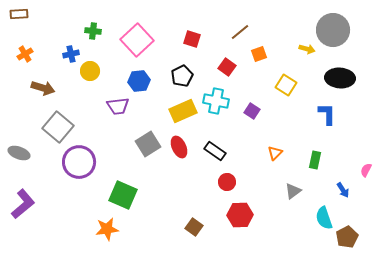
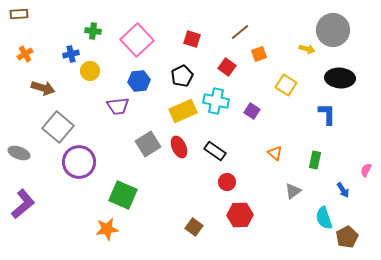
orange triangle at (275, 153): rotated 35 degrees counterclockwise
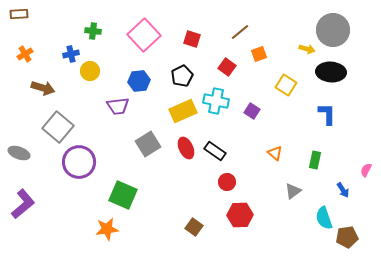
pink square at (137, 40): moved 7 px right, 5 px up
black ellipse at (340, 78): moved 9 px left, 6 px up
red ellipse at (179, 147): moved 7 px right, 1 px down
brown pentagon at (347, 237): rotated 20 degrees clockwise
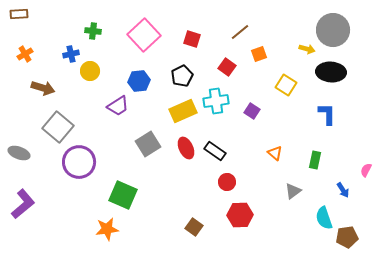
cyan cross at (216, 101): rotated 20 degrees counterclockwise
purple trapezoid at (118, 106): rotated 25 degrees counterclockwise
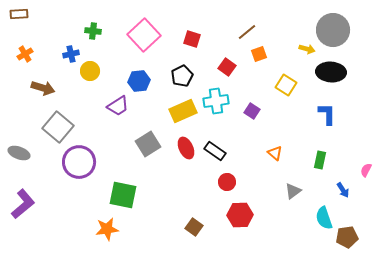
brown line at (240, 32): moved 7 px right
green rectangle at (315, 160): moved 5 px right
green square at (123, 195): rotated 12 degrees counterclockwise
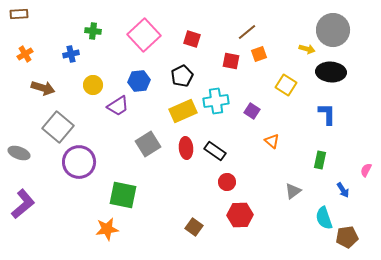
red square at (227, 67): moved 4 px right, 6 px up; rotated 24 degrees counterclockwise
yellow circle at (90, 71): moved 3 px right, 14 px down
red ellipse at (186, 148): rotated 20 degrees clockwise
orange triangle at (275, 153): moved 3 px left, 12 px up
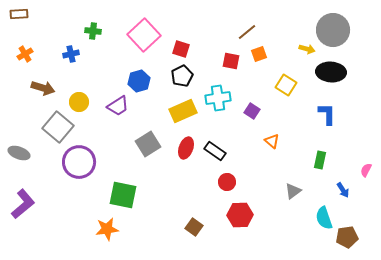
red square at (192, 39): moved 11 px left, 10 px down
blue hexagon at (139, 81): rotated 10 degrees counterclockwise
yellow circle at (93, 85): moved 14 px left, 17 px down
cyan cross at (216, 101): moved 2 px right, 3 px up
red ellipse at (186, 148): rotated 25 degrees clockwise
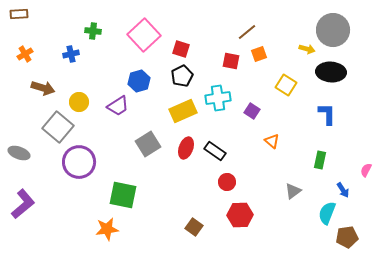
cyan semicircle at (324, 218): moved 3 px right, 5 px up; rotated 40 degrees clockwise
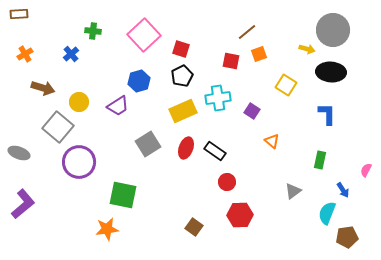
blue cross at (71, 54): rotated 28 degrees counterclockwise
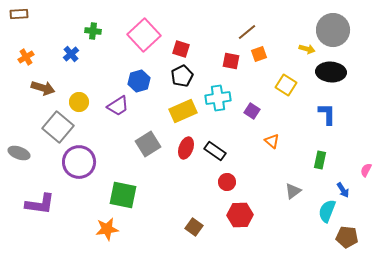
orange cross at (25, 54): moved 1 px right, 3 px down
purple L-shape at (23, 204): moved 17 px right; rotated 48 degrees clockwise
cyan semicircle at (327, 213): moved 2 px up
brown pentagon at (347, 237): rotated 15 degrees clockwise
